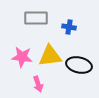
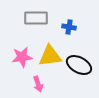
pink star: rotated 15 degrees counterclockwise
black ellipse: rotated 15 degrees clockwise
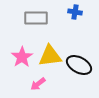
blue cross: moved 6 px right, 15 px up
pink star: rotated 25 degrees counterclockwise
pink arrow: rotated 70 degrees clockwise
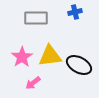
blue cross: rotated 24 degrees counterclockwise
pink arrow: moved 5 px left, 1 px up
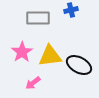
blue cross: moved 4 px left, 2 px up
gray rectangle: moved 2 px right
pink star: moved 5 px up
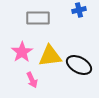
blue cross: moved 8 px right
pink arrow: moved 1 px left, 3 px up; rotated 77 degrees counterclockwise
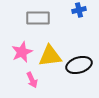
pink star: rotated 10 degrees clockwise
black ellipse: rotated 45 degrees counterclockwise
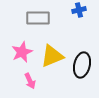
yellow triangle: moved 2 px right; rotated 15 degrees counterclockwise
black ellipse: moved 3 px right; rotated 60 degrees counterclockwise
pink arrow: moved 2 px left, 1 px down
